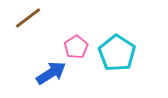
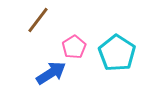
brown line: moved 10 px right, 2 px down; rotated 16 degrees counterclockwise
pink pentagon: moved 2 px left
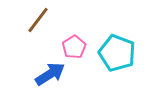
cyan pentagon: rotated 12 degrees counterclockwise
blue arrow: moved 1 px left, 1 px down
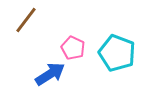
brown line: moved 12 px left
pink pentagon: moved 1 px left, 1 px down; rotated 15 degrees counterclockwise
